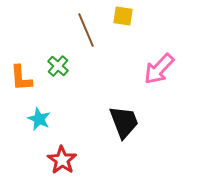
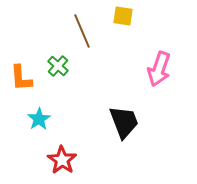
brown line: moved 4 px left, 1 px down
pink arrow: rotated 24 degrees counterclockwise
cyan star: rotated 15 degrees clockwise
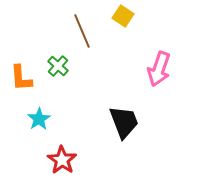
yellow square: rotated 25 degrees clockwise
